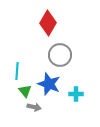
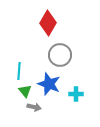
cyan line: moved 2 px right
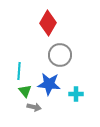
blue star: rotated 15 degrees counterclockwise
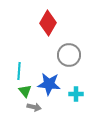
gray circle: moved 9 px right
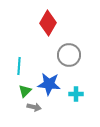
cyan line: moved 5 px up
green triangle: rotated 24 degrees clockwise
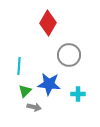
cyan cross: moved 2 px right
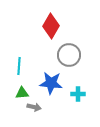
red diamond: moved 3 px right, 3 px down
blue star: moved 2 px right, 1 px up
green triangle: moved 3 px left, 2 px down; rotated 40 degrees clockwise
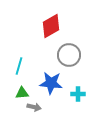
red diamond: rotated 30 degrees clockwise
cyan line: rotated 12 degrees clockwise
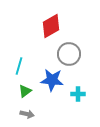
gray circle: moved 1 px up
blue star: moved 1 px right, 3 px up
green triangle: moved 3 px right, 2 px up; rotated 32 degrees counterclockwise
gray arrow: moved 7 px left, 7 px down
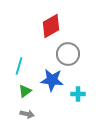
gray circle: moved 1 px left
